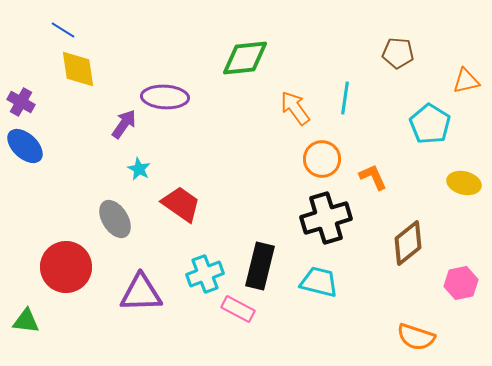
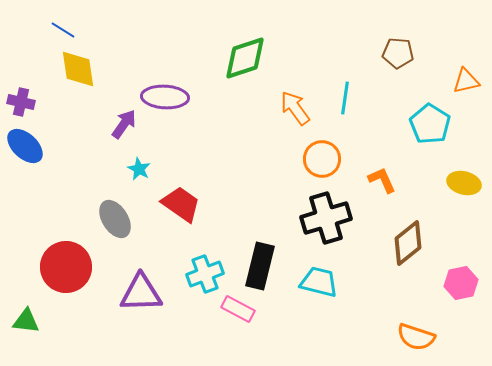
green diamond: rotated 12 degrees counterclockwise
purple cross: rotated 16 degrees counterclockwise
orange L-shape: moved 9 px right, 3 px down
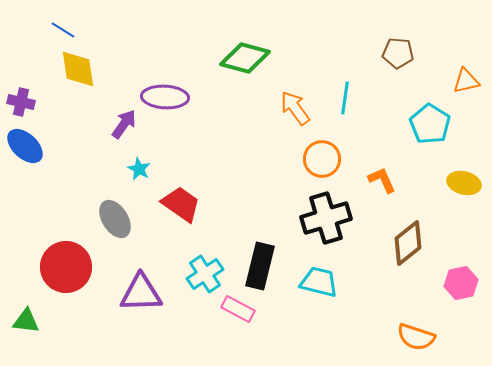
green diamond: rotated 33 degrees clockwise
cyan cross: rotated 12 degrees counterclockwise
